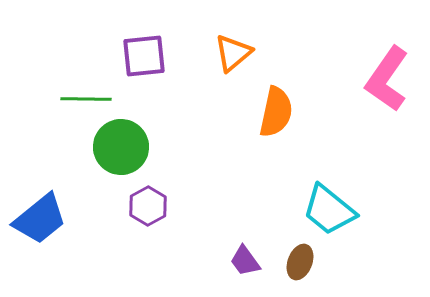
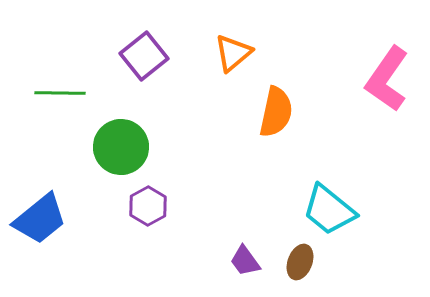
purple square: rotated 33 degrees counterclockwise
green line: moved 26 px left, 6 px up
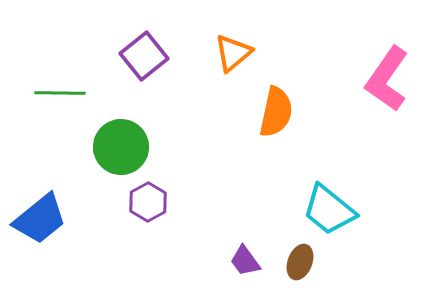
purple hexagon: moved 4 px up
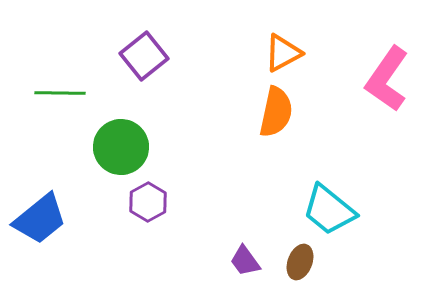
orange triangle: moved 50 px right; rotated 12 degrees clockwise
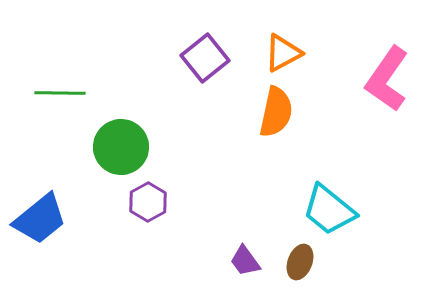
purple square: moved 61 px right, 2 px down
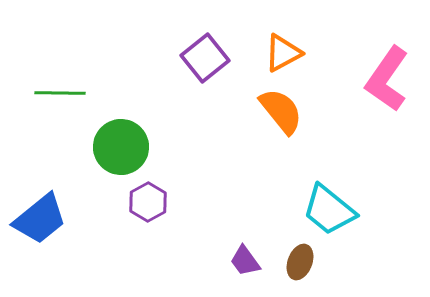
orange semicircle: moved 5 px right, 1 px up; rotated 51 degrees counterclockwise
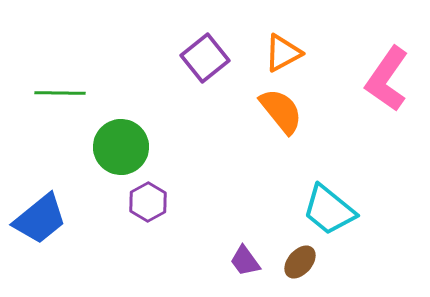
brown ellipse: rotated 20 degrees clockwise
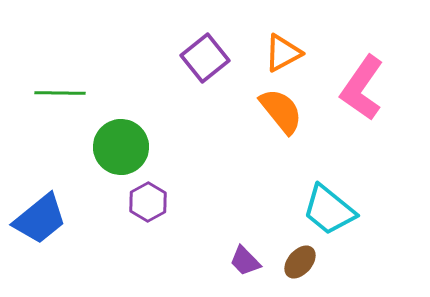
pink L-shape: moved 25 px left, 9 px down
purple trapezoid: rotated 8 degrees counterclockwise
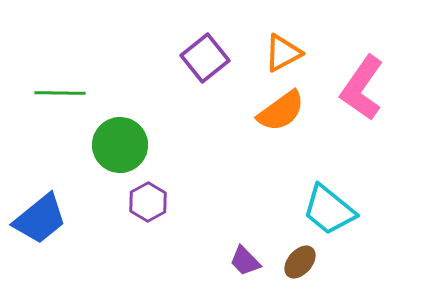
orange semicircle: rotated 93 degrees clockwise
green circle: moved 1 px left, 2 px up
